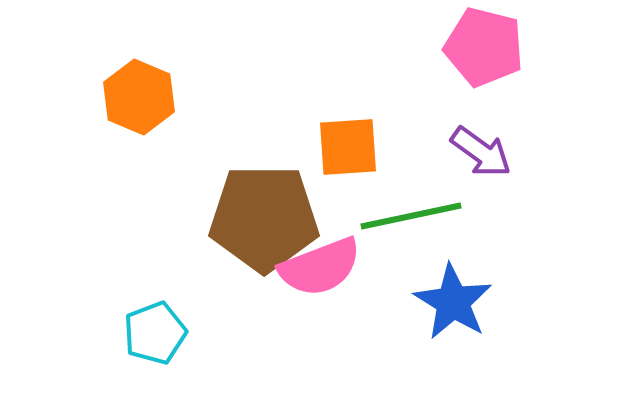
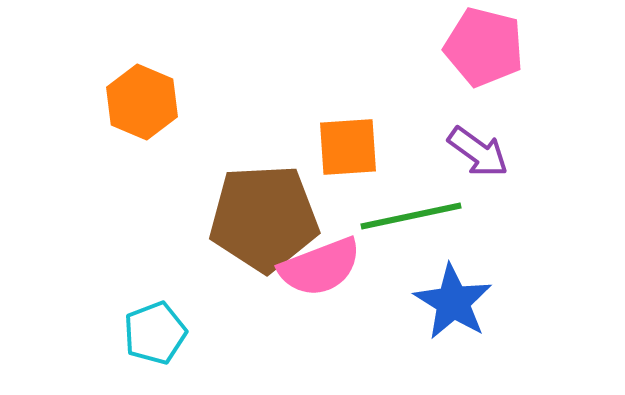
orange hexagon: moved 3 px right, 5 px down
purple arrow: moved 3 px left
brown pentagon: rotated 3 degrees counterclockwise
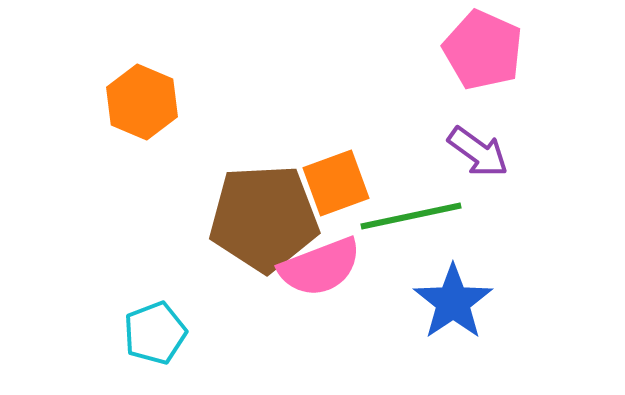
pink pentagon: moved 1 px left, 3 px down; rotated 10 degrees clockwise
orange square: moved 12 px left, 36 px down; rotated 16 degrees counterclockwise
blue star: rotated 6 degrees clockwise
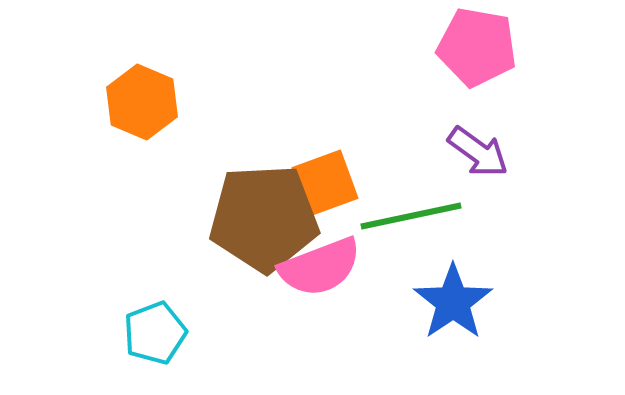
pink pentagon: moved 6 px left, 3 px up; rotated 14 degrees counterclockwise
orange square: moved 11 px left
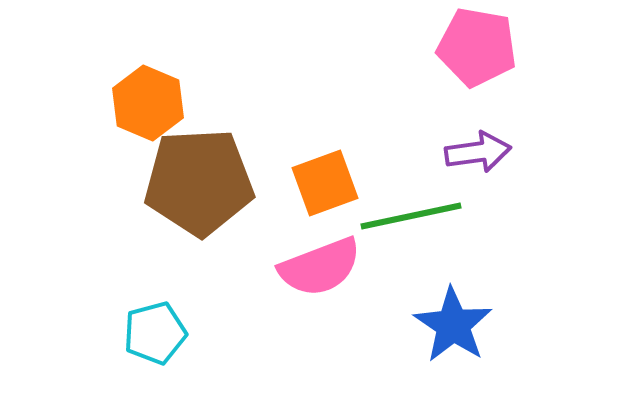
orange hexagon: moved 6 px right, 1 px down
purple arrow: rotated 44 degrees counterclockwise
brown pentagon: moved 65 px left, 36 px up
blue star: moved 23 px down; rotated 4 degrees counterclockwise
cyan pentagon: rotated 6 degrees clockwise
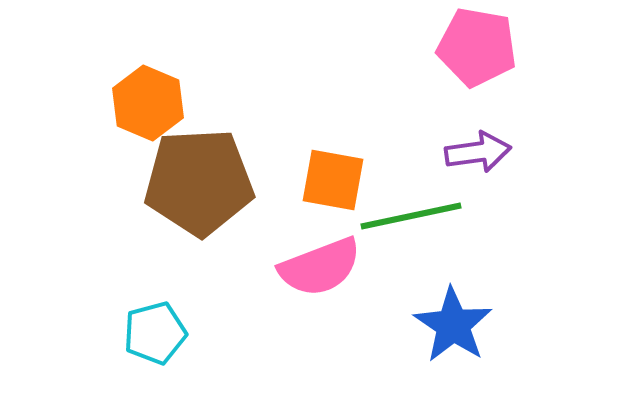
orange square: moved 8 px right, 3 px up; rotated 30 degrees clockwise
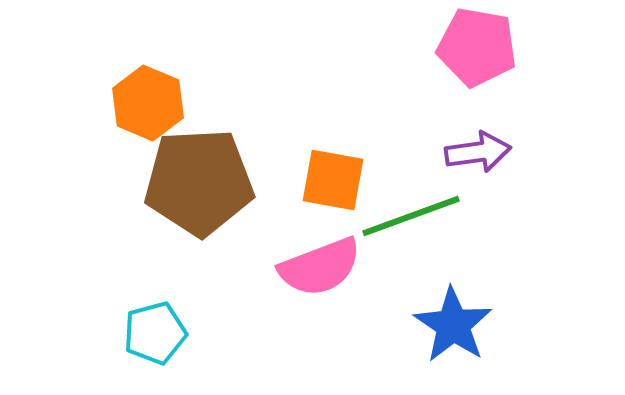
green line: rotated 8 degrees counterclockwise
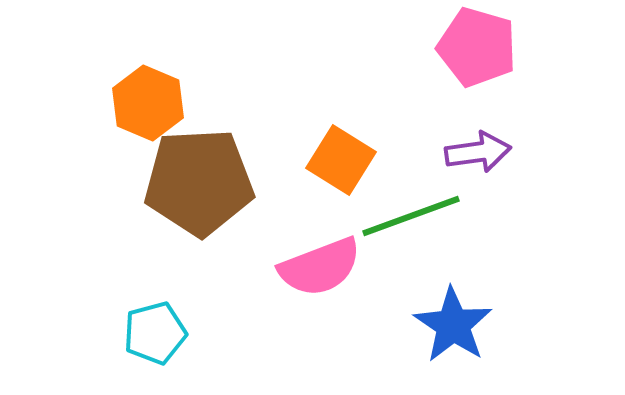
pink pentagon: rotated 6 degrees clockwise
orange square: moved 8 px right, 20 px up; rotated 22 degrees clockwise
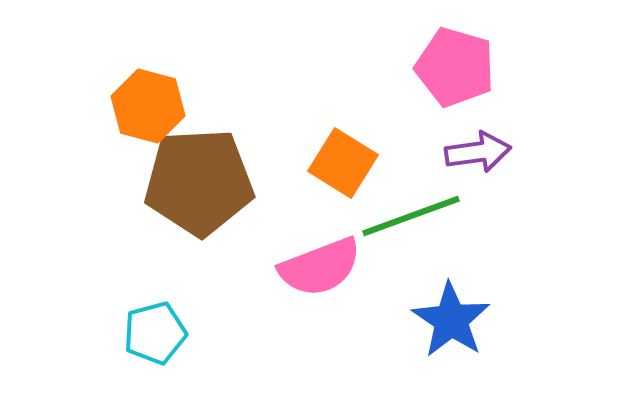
pink pentagon: moved 22 px left, 20 px down
orange hexagon: moved 3 px down; rotated 8 degrees counterclockwise
orange square: moved 2 px right, 3 px down
blue star: moved 2 px left, 5 px up
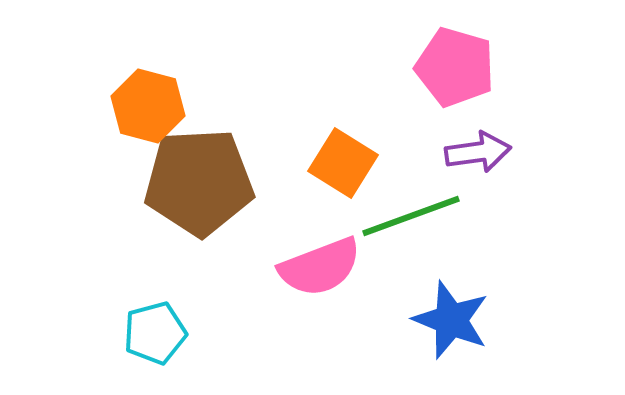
blue star: rotated 12 degrees counterclockwise
